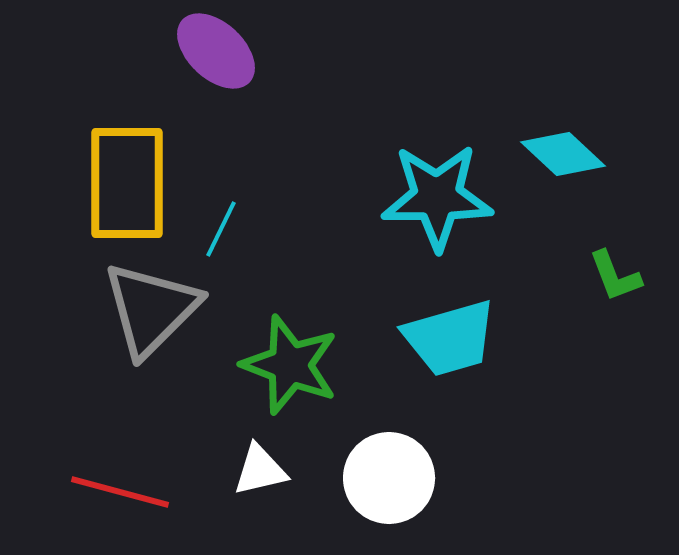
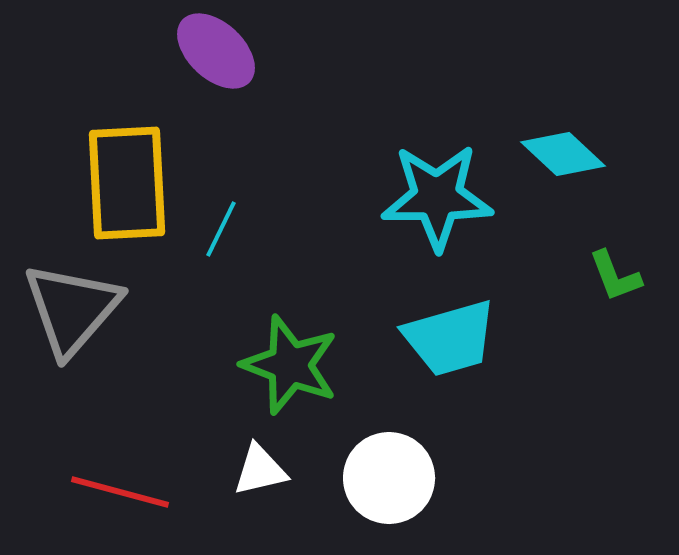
yellow rectangle: rotated 3 degrees counterclockwise
gray triangle: moved 79 px left; rotated 4 degrees counterclockwise
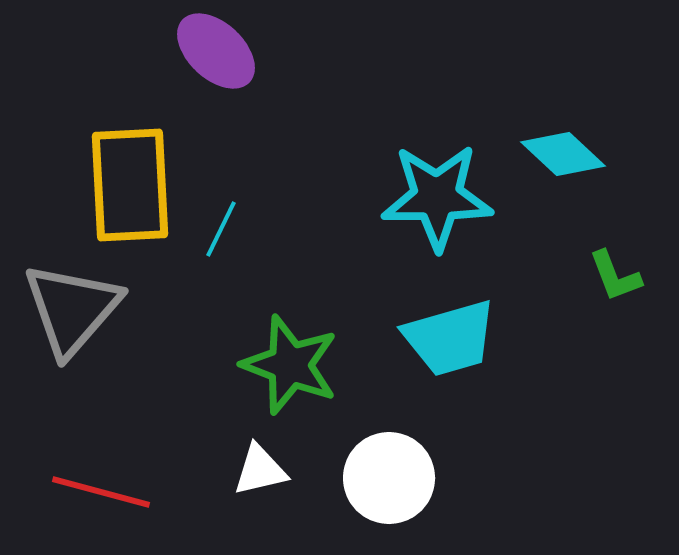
yellow rectangle: moved 3 px right, 2 px down
red line: moved 19 px left
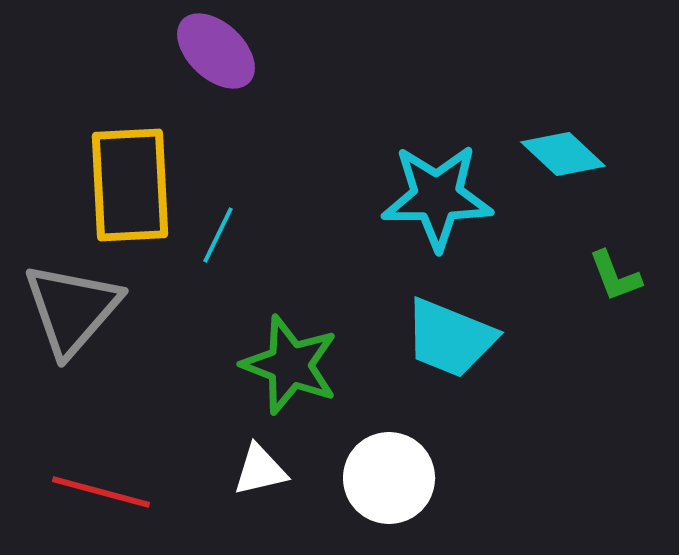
cyan line: moved 3 px left, 6 px down
cyan trapezoid: rotated 38 degrees clockwise
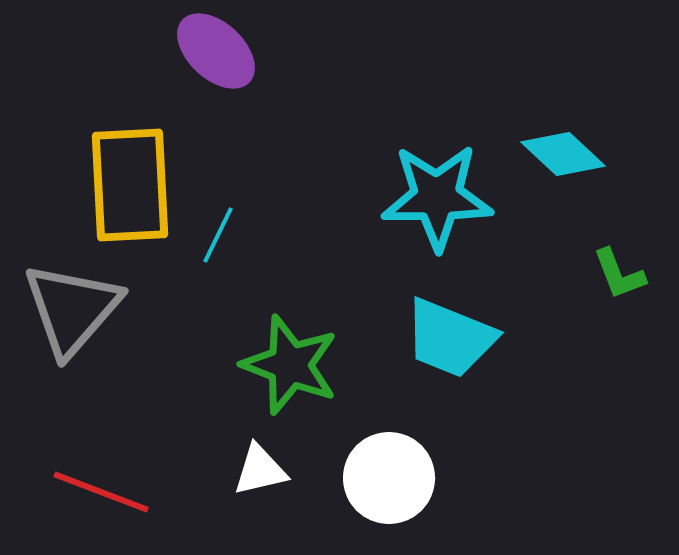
green L-shape: moved 4 px right, 2 px up
red line: rotated 6 degrees clockwise
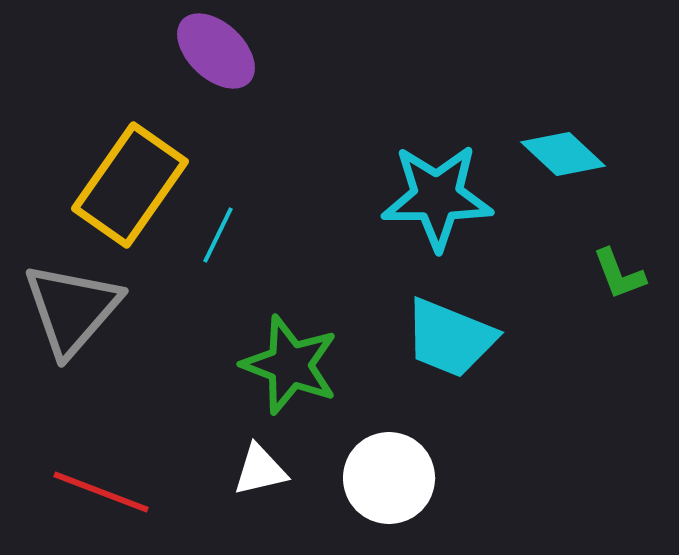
yellow rectangle: rotated 38 degrees clockwise
